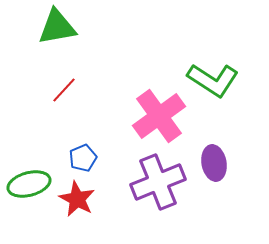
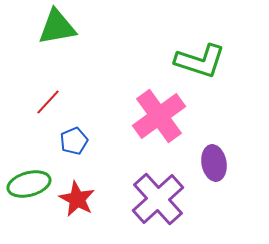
green L-shape: moved 13 px left, 19 px up; rotated 15 degrees counterclockwise
red line: moved 16 px left, 12 px down
blue pentagon: moved 9 px left, 17 px up
purple cross: moved 17 px down; rotated 20 degrees counterclockwise
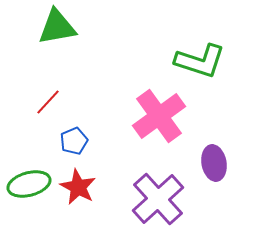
red star: moved 1 px right, 12 px up
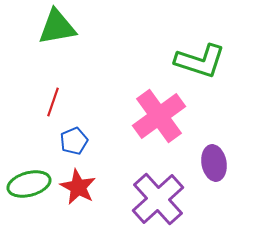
red line: moved 5 px right; rotated 24 degrees counterclockwise
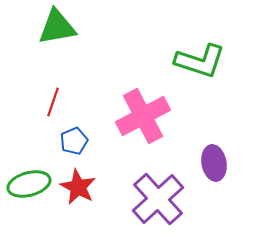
pink cross: moved 16 px left; rotated 8 degrees clockwise
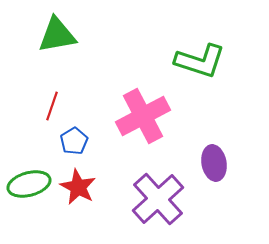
green triangle: moved 8 px down
red line: moved 1 px left, 4 px down
blue pentagon: rotated 8 degrees counterclockwise
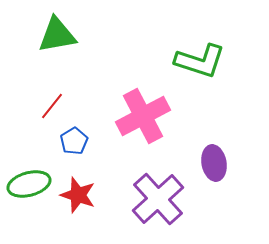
red line: rotated 20 degrees clockwise
red star: moved 8 px down; rotated 9 degrees counterclockwise
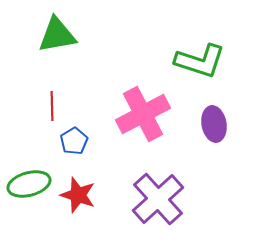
red line: rotated 40 degrees counterclockwise
pink cross: moved 2 px up
purple ellipse: moved 39 px up
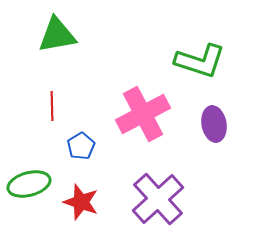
blue pentagon: moved 7 px right, 5 px down
red star: moved 3 px right, 7 px down
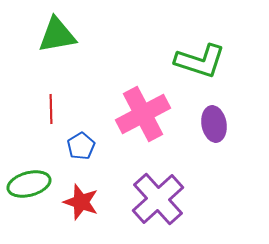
red line: moved 1 px left, 3 px down
